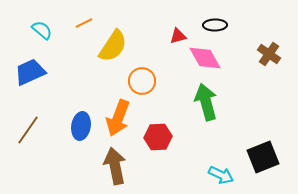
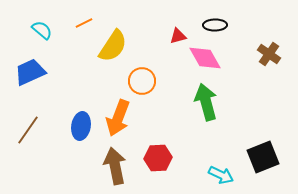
red hexagon: moved 21 px down
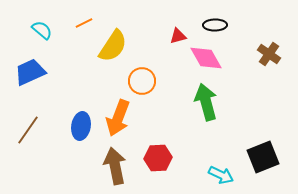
pink diamond: moved 1 px right
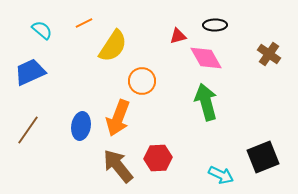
brown arrow: moved 3 px right; rotated 27 degrees counterclockwise
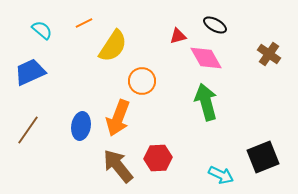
black ellipse: rotated 30 degrees clockwise
